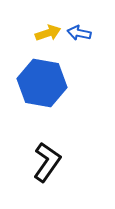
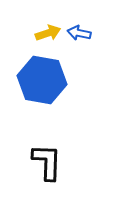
blue hexagon: moved 3 px up
black L-shape: rotated 33 degrees counterclockwise
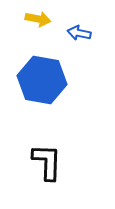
yellow arrow: moved 10 px left, 14 px up; rotated 30 degrees clockwise
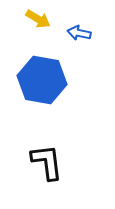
yellow arrow: rotated 20 degrees clockwise
black L-shape: rotated 9 degrees counterclockwise
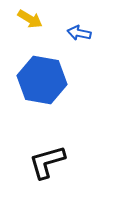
yellow arrow: moved 8 px left
black L-shape: rotated 99 degrees counterclockwise
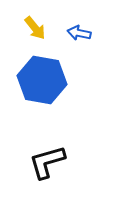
yellow arrow: moved 5 px right, 9 px down; rotated 20 degrees clockwise
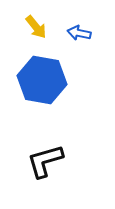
yellow arrow: moved 1 px right, 1 px up
black L-shape: moved 2 px left, 1 px up
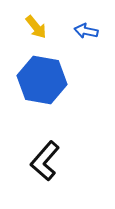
blue arrow: moved 7 px right, 2 px up
black L-shape: rotated 33 degrees counterclockwise
